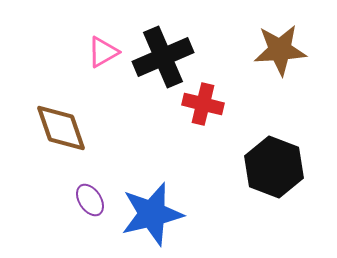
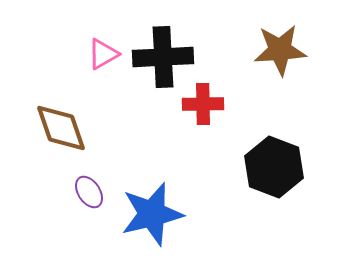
pink triangle: moved 2 px down
black cross: rotated 20 degrees clockwise
red cross: rotated 15 degrees counterclockwise
purple ellipse: moved 1 px left, 8 px up
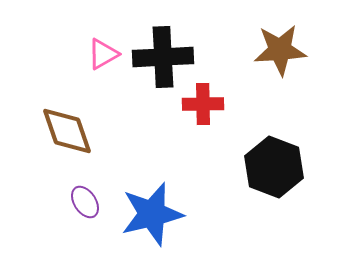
brown diamond: moved 6 px right, 3 px down
purple ellipse: moved 4 px left, 10 px down
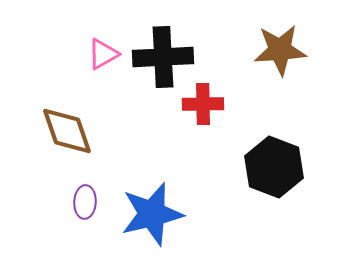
purple ellipse: rotated 36 degrees clockwise
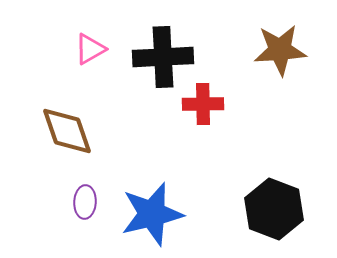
pink triangle: moved 13 px left, 5 px up
black hexagon: moved 42 px down
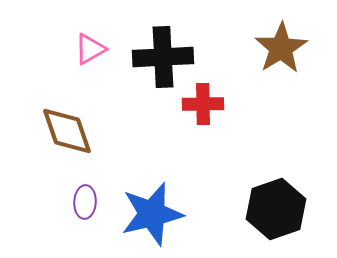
brown star: moved 1 px right, 2 px up; rotated 28 degrees counterclockwise
black hexagon: moved 2 px right; rotated 20 degrees clockwise
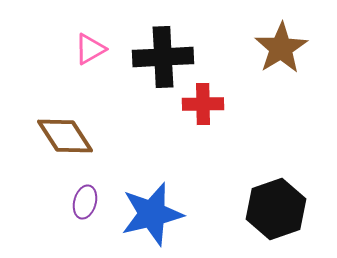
brown diamond: moved 2 px left, 5 px down; rotated 14 degrees counterclockwise
purple ellipse: rotated 12 degrees clockwise
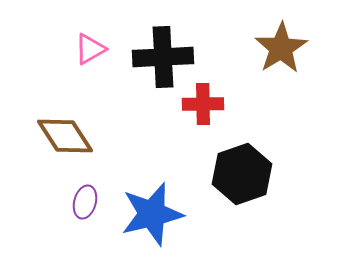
black hexagon: moved 34 px left, 35 px up
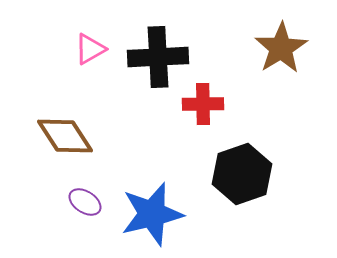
black cross: moved 5 px left
purple ellipse: rotated 72 degrees counterclockwise
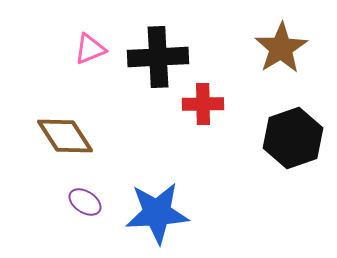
pink triangle: rotated 8 degrees clockwise
black hexagon: moved 51 px right, 36 px up
blue star: moved 5 px right, 1 px up; rotated 10 degrees clockwise
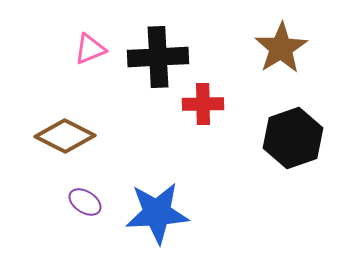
brown diamond: rotated 30 degrees counterclockwise
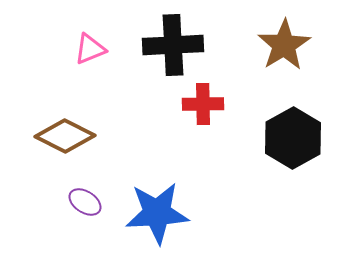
brown star: moved 3 px right, 3 px up
black cross: moved 15 px right, 12 px up
black hexagon: rotated 10 degrees counterclockwise
